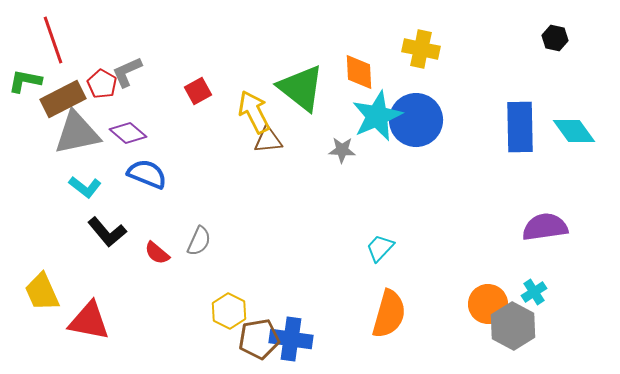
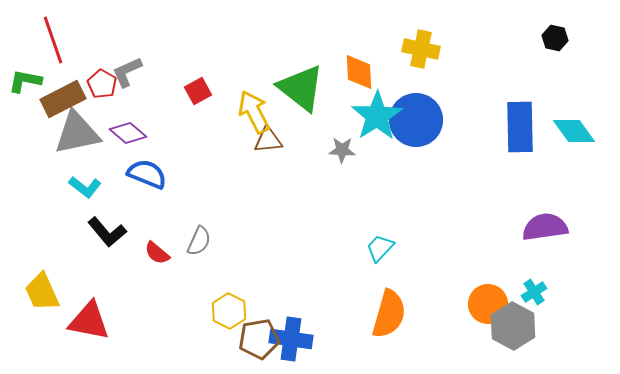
cyan star: rotated 9 degrees counterclockwise
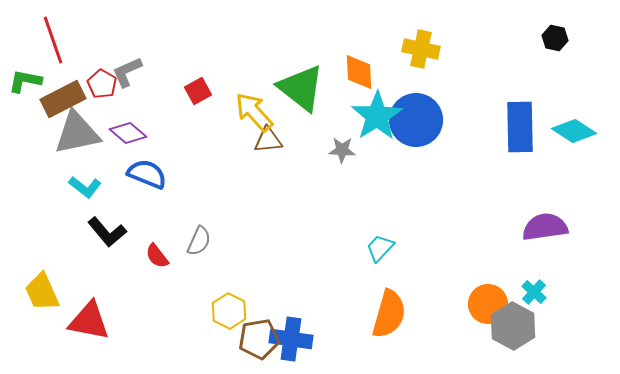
yellow arrow: rotated 15 degrees counterclockwise
cyan diamond: rotated 21 degrees counterclockwise
red semicircle: moved 3 px down; rotated 12 degrees clockwise
cyan cross: rotated 15 degrees counterclockwise
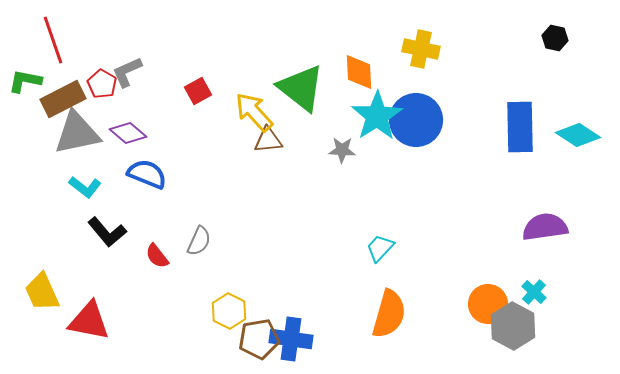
cyan diamond: moved 4 px right, 4 px down
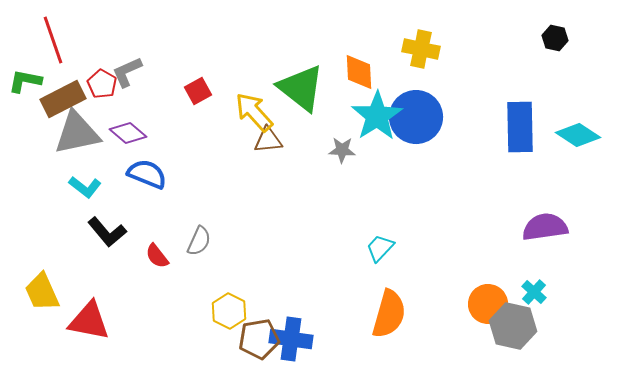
blue circle: moved 3 px up
gray hexagon: rotated 15 degrees counterclockwise
